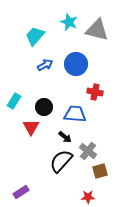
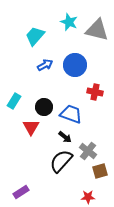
blue circle: moved 1 px left, 1 px down
blue trapezoid: moved 4 px left; rotated 15 degrees clockwise
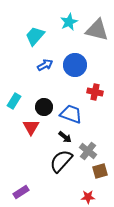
cyan star: rotated 24 degrees clockwise
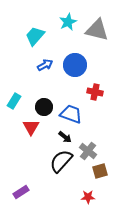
cyan star: moved 1 px left
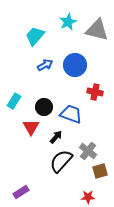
black arrow: moved 9 px left; rotated 88 degrees counterclockwise
